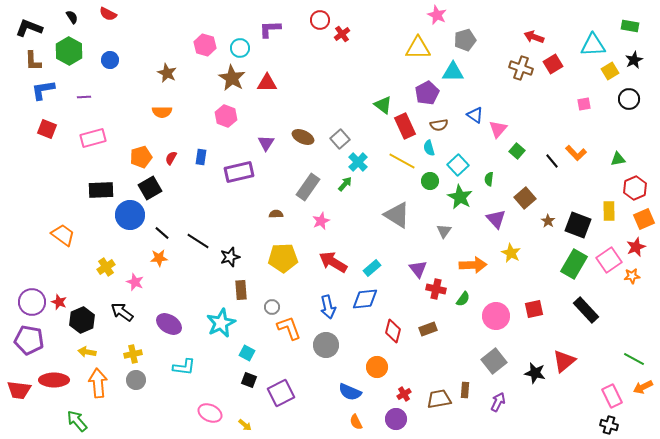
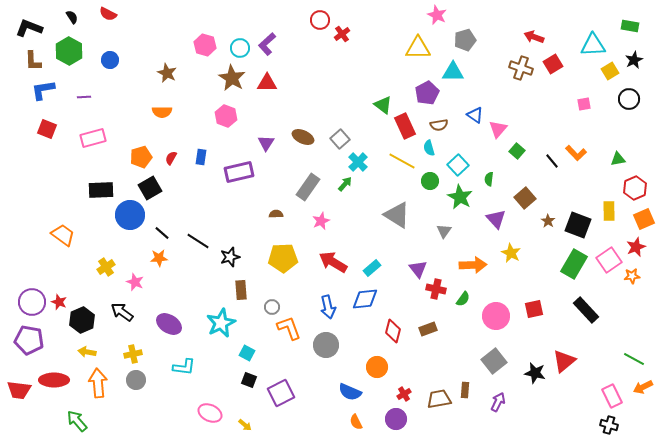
purple L-shape at (270, 29): moved 3 px left, 15 px down; rotated 40 degrees counterclockwise
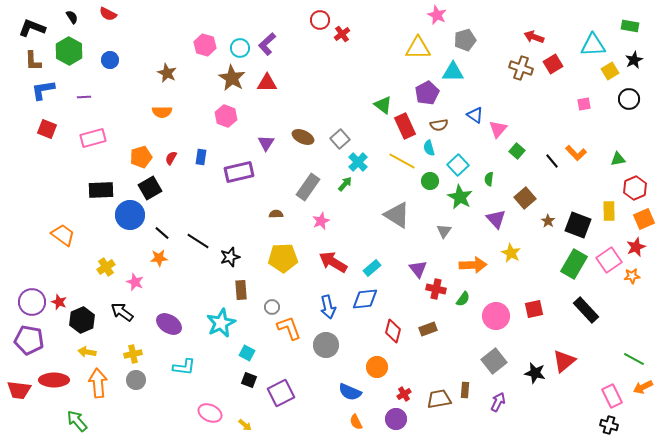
black L-shape at (29, 28): moved 3 px right
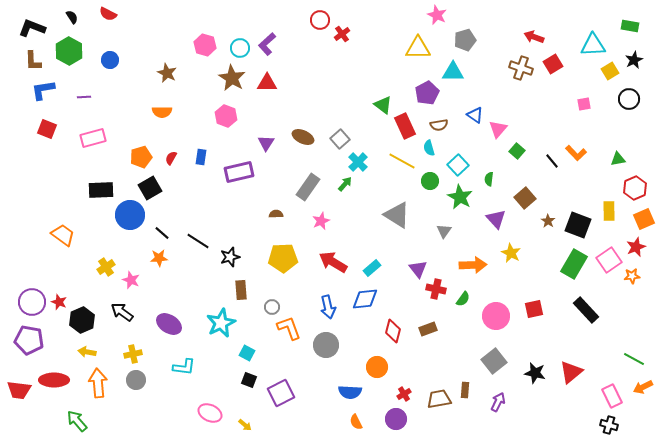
pink star at (135, 282): moved 4 px left, 2 px up
red triangle at (564, 361): moved 7 px right, 11 px down
blue semicircle at (350, 392): rotated 20 degrees counterclockwise
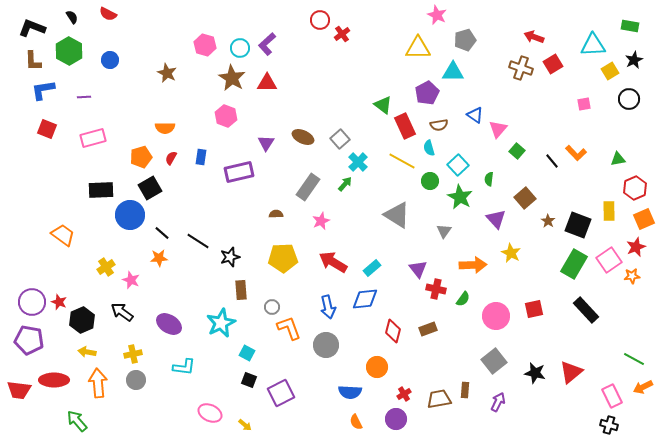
orange semicircle at (162, 112): moved 3 px right, 16 px down
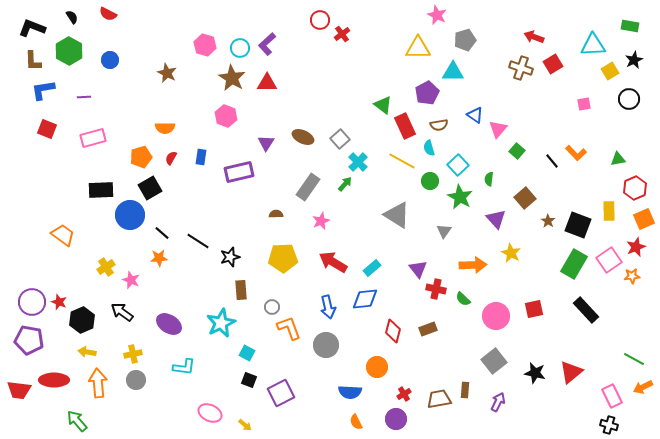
green semicircle at (463, 299): rotated 98 degrees clockwise
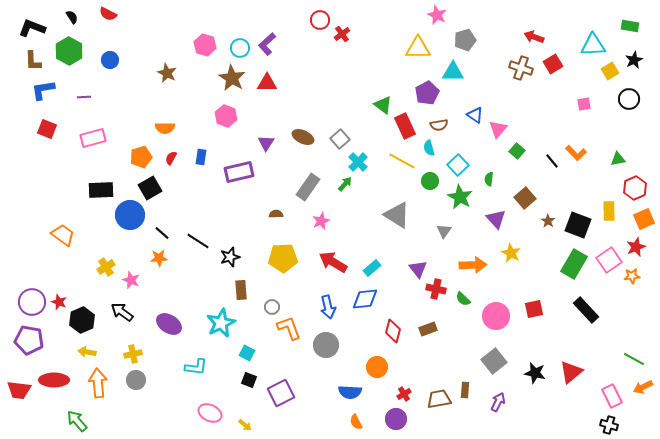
cyan L-shape at (184, 367): moved 12 px right
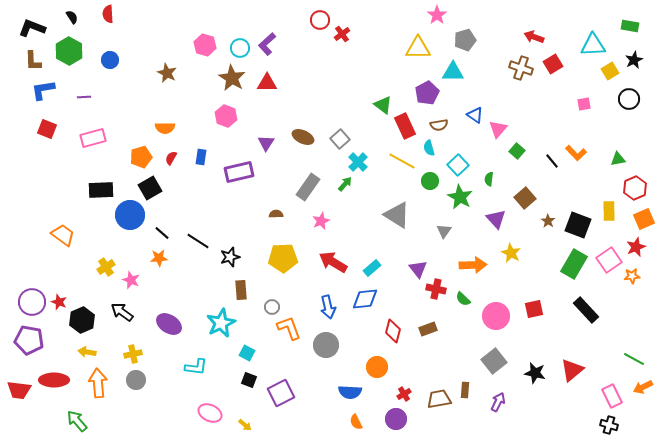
red semicircle at (108, 14): rotated 60 degrees clockwise
pink star at (437, 15): rotated 12 degrees clockwise
red triangle at (571, 372): moved 1 px right, 2 px up
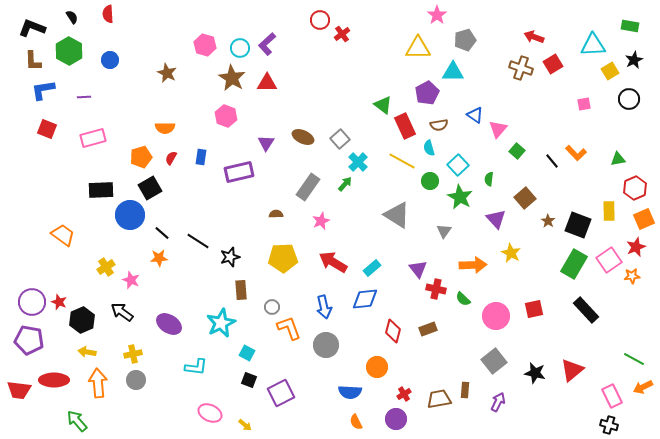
blue arrow at (328, 307): moved 4 px left
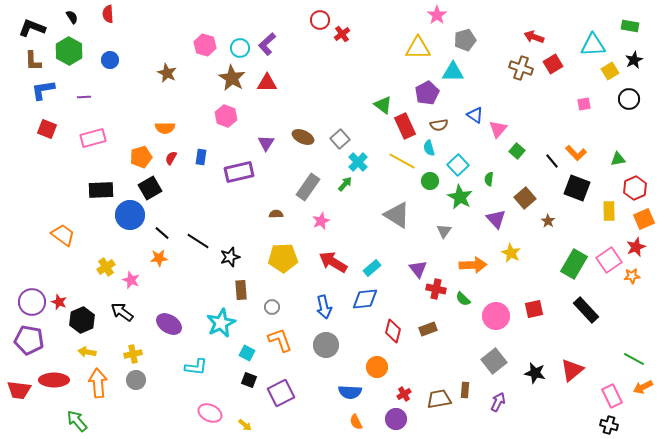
black square at (578, 225): moved 1 px left, 37 px up
orange L-shape at (289, 328): moved 9 px left, 12 px down
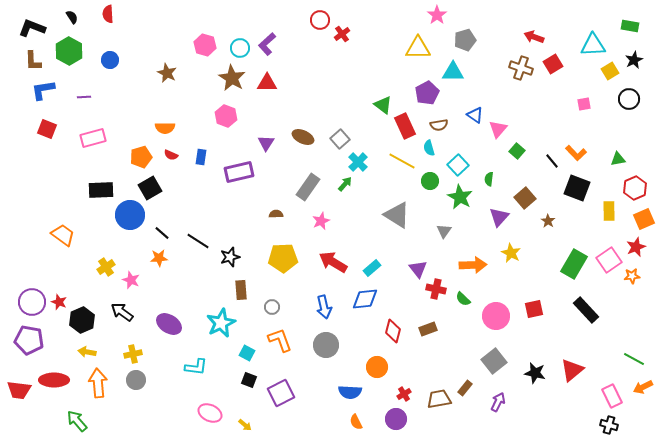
red semicircle at (171, 158): moved 3 px up; rotated 96 degrees counterclockwise
purple triangle at (496, 219): moved 3 px right, 2 px up; rotated 25 degrees clockwise
brown rectangle at (465, 390): moved 2 px up; rotated 35 degrees clockwise
